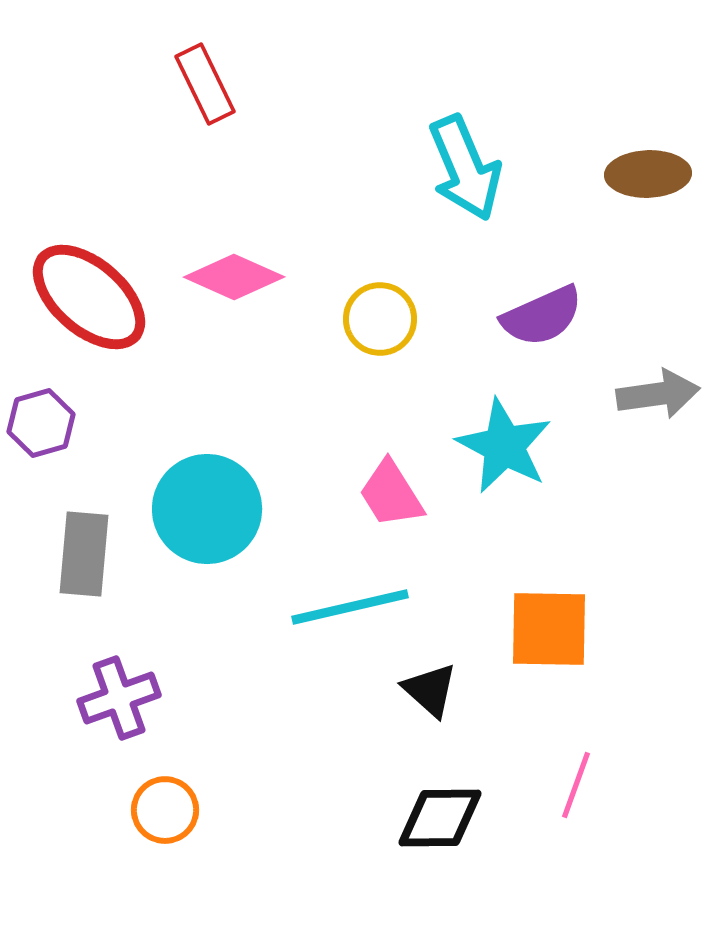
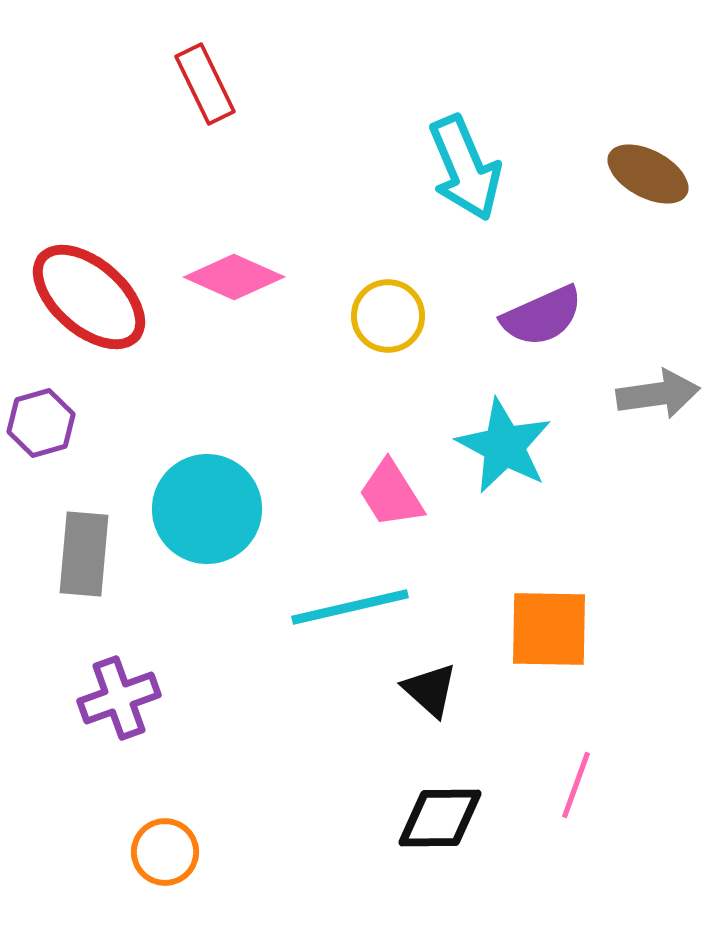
brown ellipse: rotated 30 degrees clockwise
yellow circle: moved 8 px right, 3 px up
orange circle: moved 42 px down
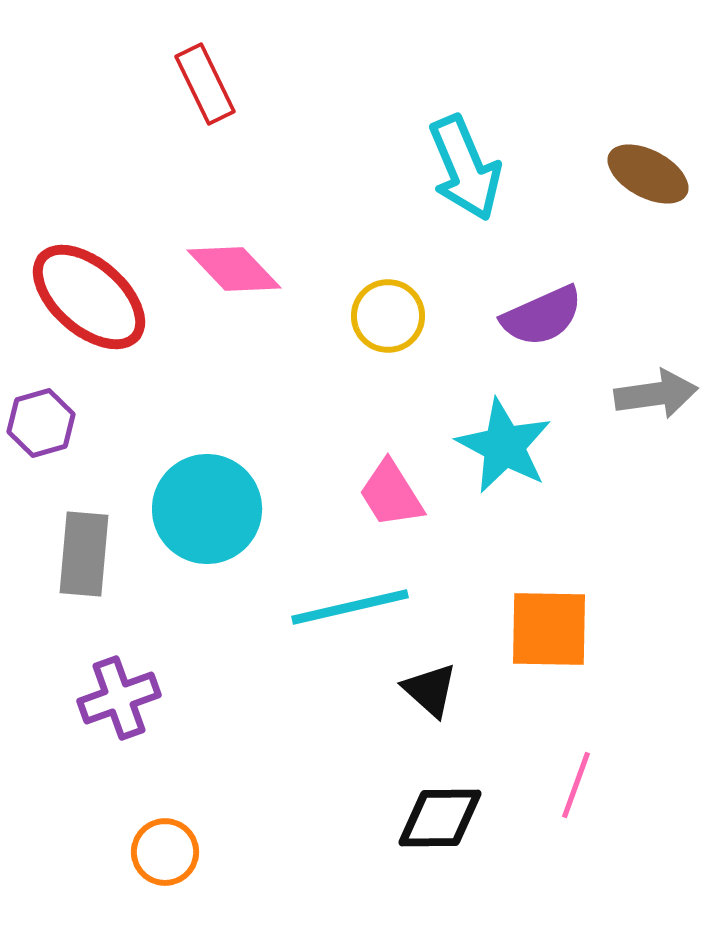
pink diamond: moved 8 px up; rotated 22 degrees clockwise
gray arrow: moved 2 px left
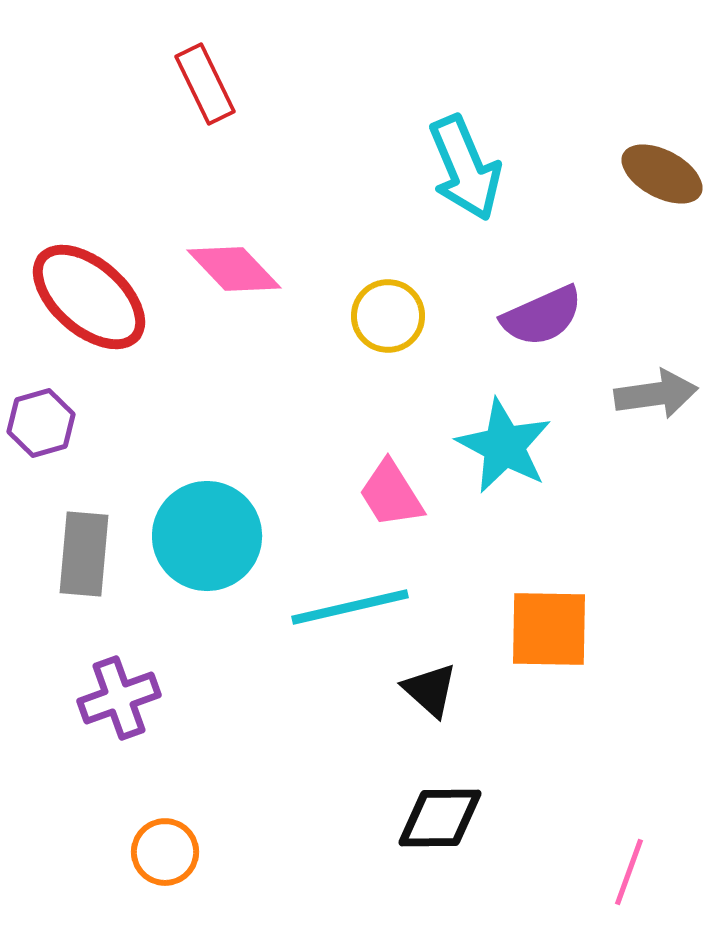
brown ellipse: moved 14 px right
cyan circle: moved 27 px down
pink line: moved 53 px right, 87 px down
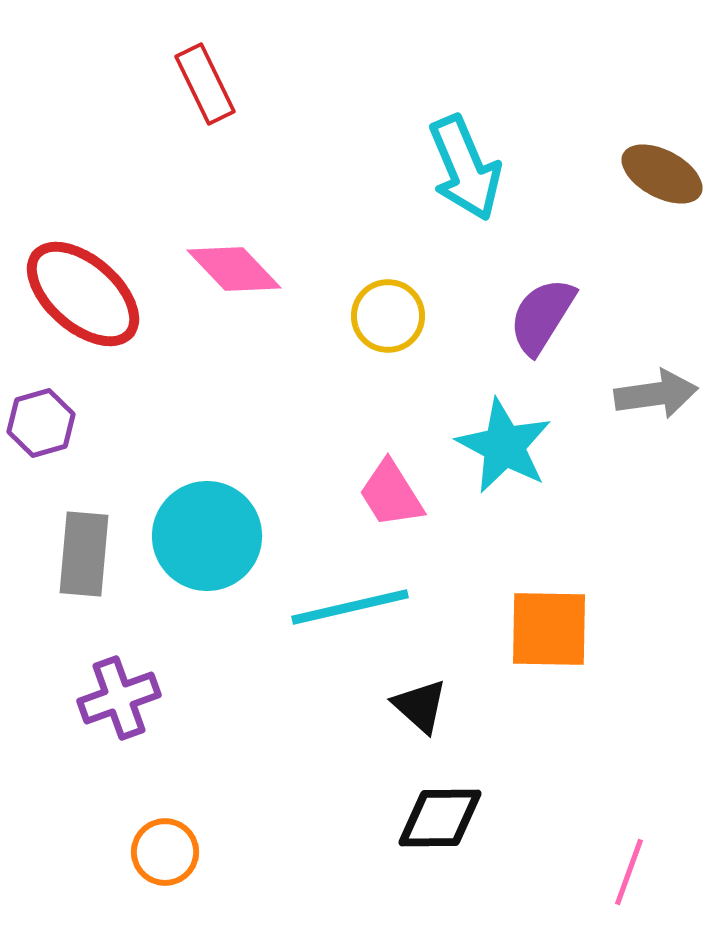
red ellipse: moved 6 px left, 3 px up
purple semicircle: rotated 146 degrees clockwise
black triangle: moved 10 px left, 16 px down
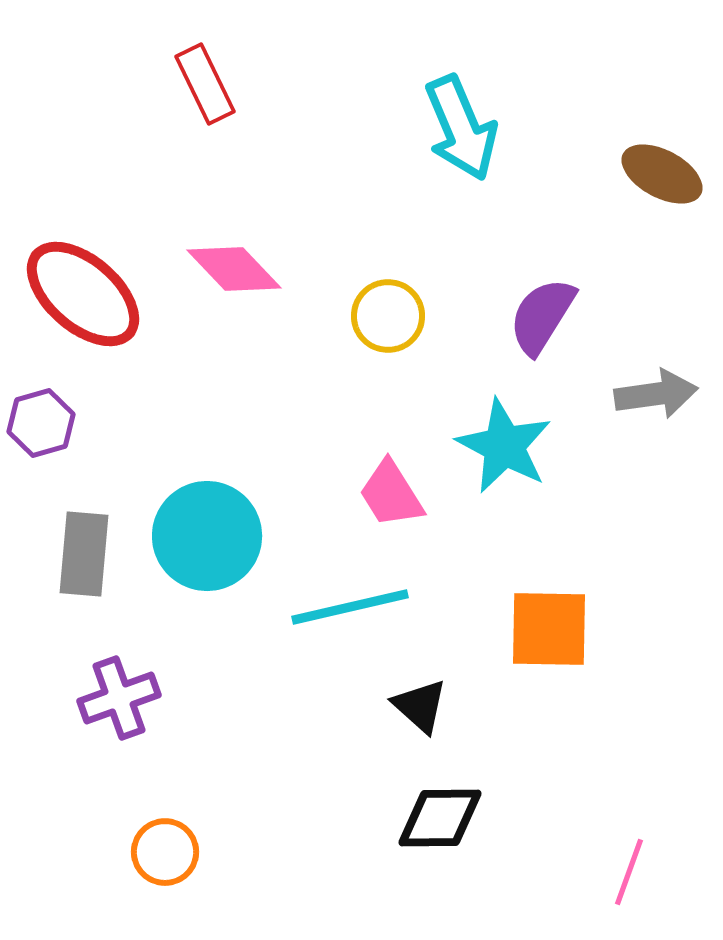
cyan arrow: moved 4 px left, 40 px up
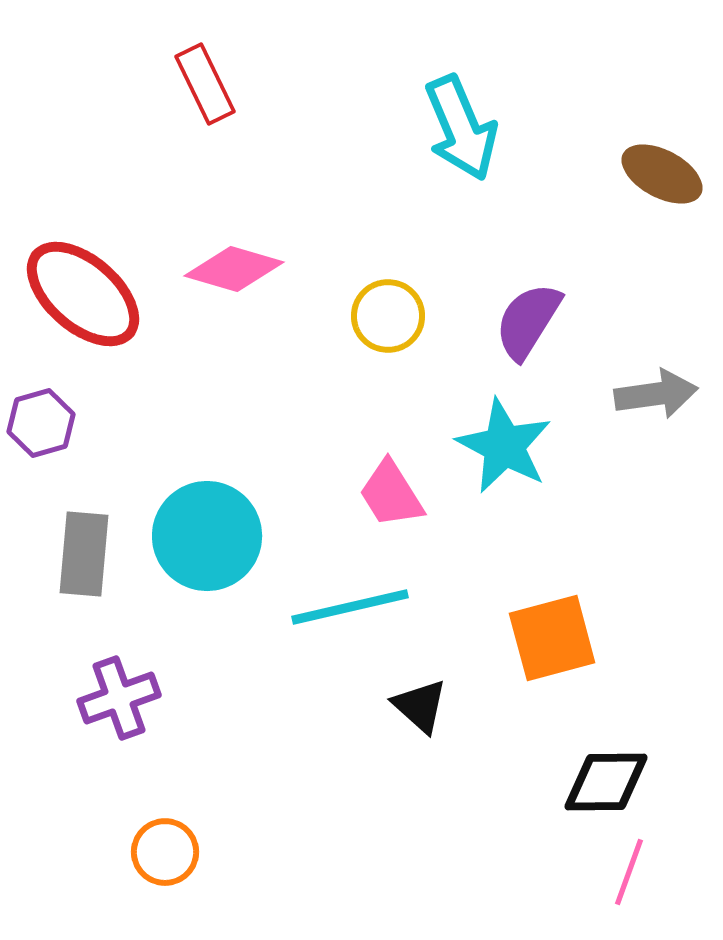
pink diamond: rotated 30 degrees counterclockwise
purple semicircle: moved 14 px left, 5 px down
orange square: moved 3 px right, 9 px down; rotated 16 degrees counterclockwise
black diamond: moved 166 px right, 36 px up
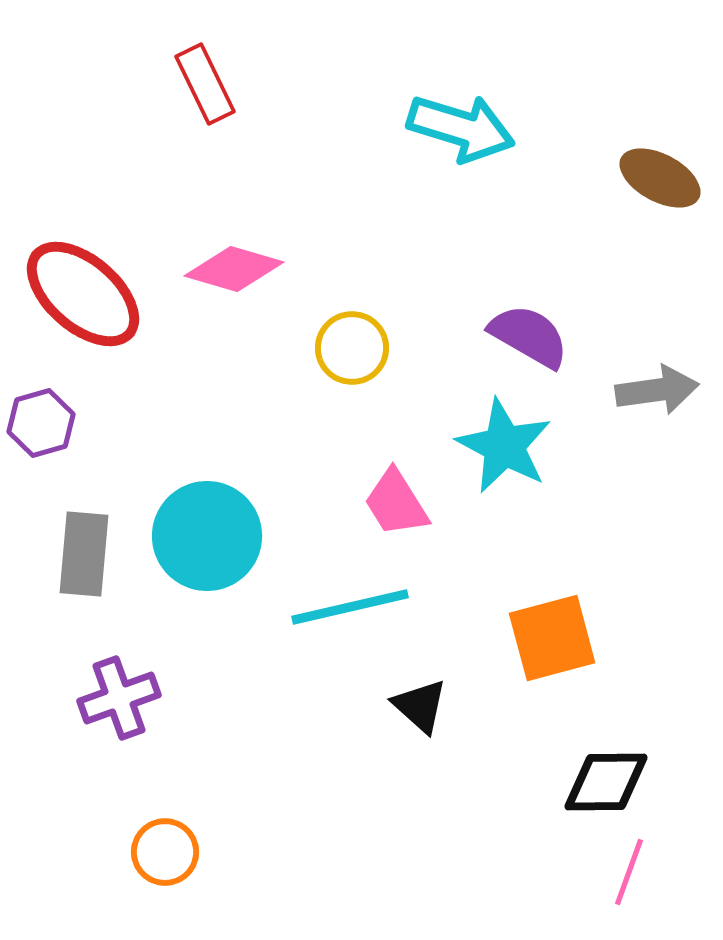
cyan arrow: rotated 50 degrees counterclockwise
brown ellipse: moved 2 px left, 4 px down
yellow circle: moved 36 px left, 32 px down
purple semicircle: moved 1 px right, 15 px down; rotated 88 degrees clockwise
gray arrow: moved 1 px right, 4 px up
pink trapezoid: moved 5 px right, 9 px down
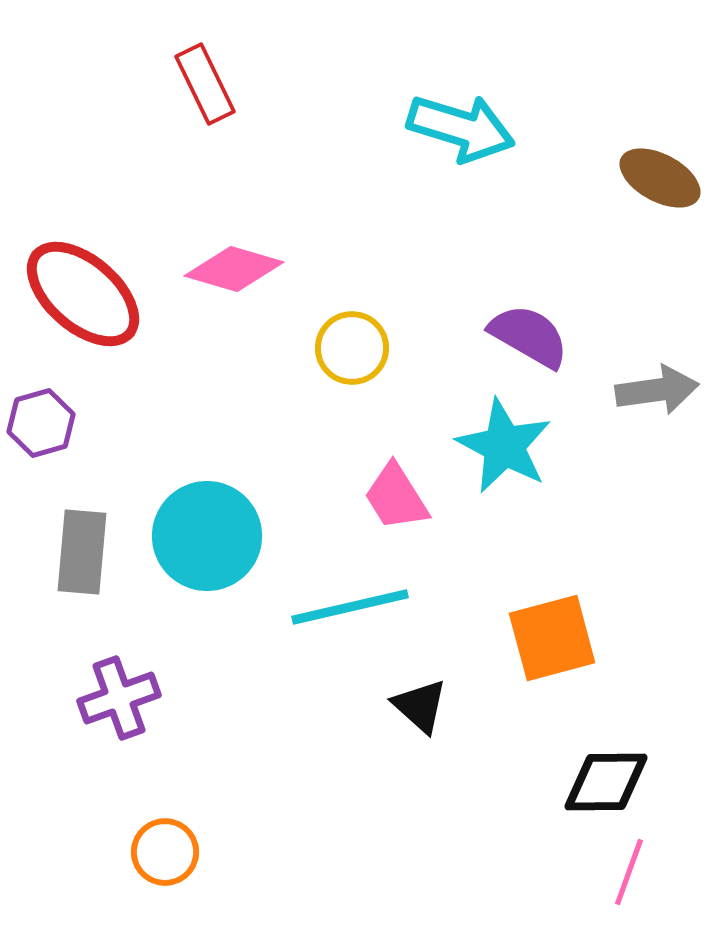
pink trapezoid: moved 6 px up
gray rectangle: moved 2 px left, 2 px up
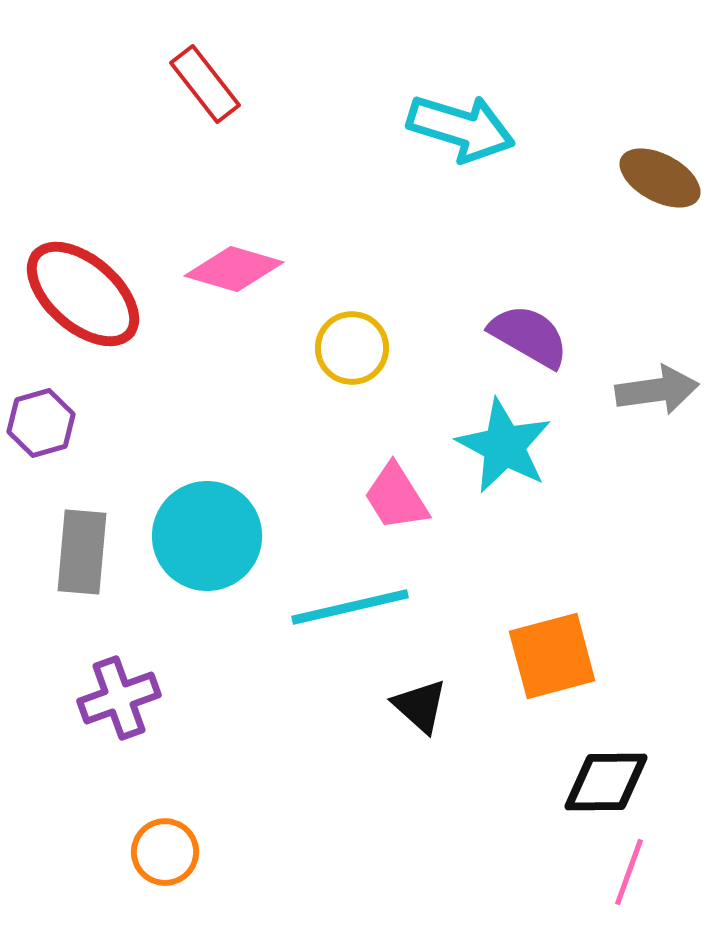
red rectangle: rotated 12 degrees counterclockwise
orange square: moved 18 px down
